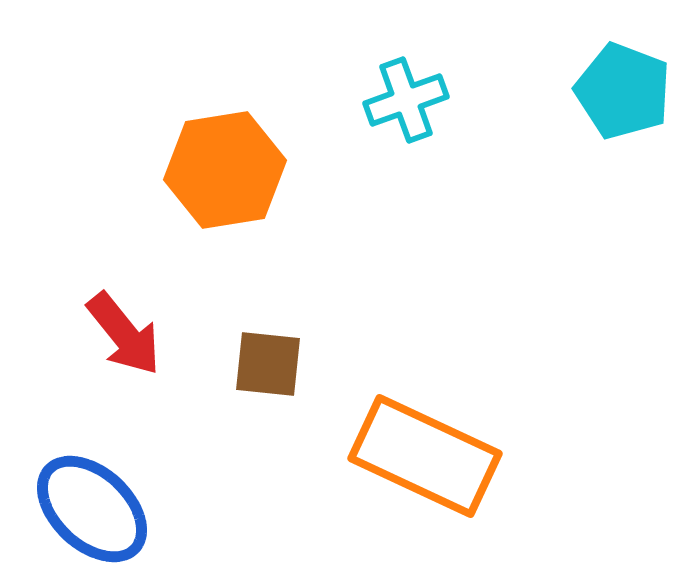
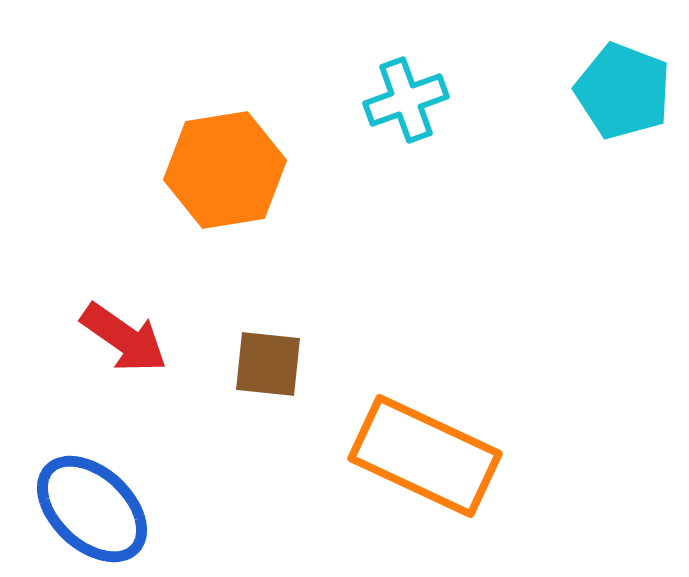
red arrow: moved 4 px down; rotated 16 degrees counterclockwise
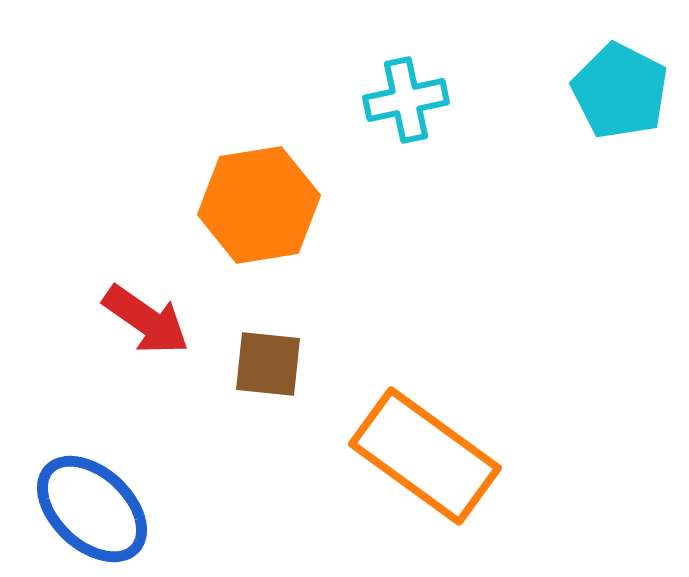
cyan pentagon: moved 3 px left; rotated 6 degrees clockwise
cyan cross: rotated 8 degrees clockwise
orange hexagon: moved 34 px right, 35 px down
red arrow: moved 22 px right, 18 px up
orange rectangle: rotated 11 degrees clockwise
